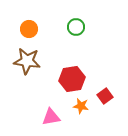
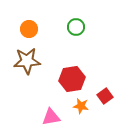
brown star: rotated 12 degrees counterclockwise
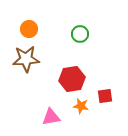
green circle: moved 4 px right, 7 px down
brown star: moved 1 px left, 2 px up
red square: rotated 28 degrees clockwise
